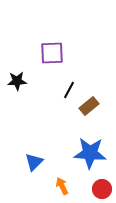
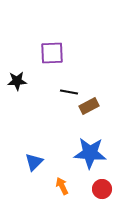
black line: moved 2 px down; rotated 72 degrees clockwise
brown rectangle: rotated 12 degrees clockwise
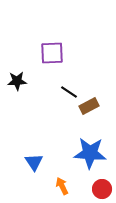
black line: rotated 24 degrees clockwise
blue triangle: rotated 18 degrees counterclockwise
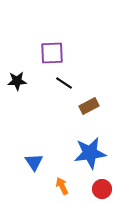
black line: moved 5 px left, 9 px up
blue star: rotated 12 degrees counterclockwise
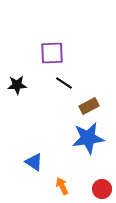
black star: moved 4 px down
blue star: moved 2 px left, 15 px up
blue triangle: rotated 24 degrees counterclockwise
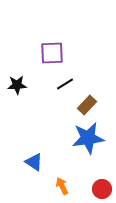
black line: moved 1 px right, 1 px down; rotated 66 degrees counterclockwise
brown rectangle: moved 2 px left, 1 px up; rotated 18 degrees counterclockwise
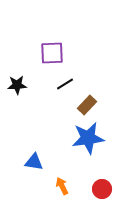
blue triangle: rotated 24 degrees counterclockwise
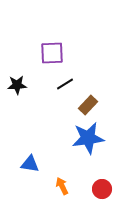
brown rectangle: moved 1 px right
blue triangle: moved 4 px left, 2 px down
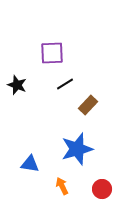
black star: rotated 24 degrees clockwise
blue star: moved 11 px left, 11 px down; rotated 8 degrees counterclockwise
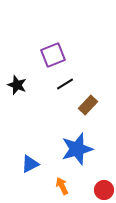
purple square: moved 1 px right, 2 px down; rotated 20 degrees counterclockwise
blue triangle: rotated 36 degrees counterclockwise
red circle: moved 2 px right, 1 px down
